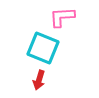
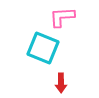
red arrow: moved 22 px right, 3 px down; rotated 18 degrees counterclockwise
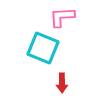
red arrow: moved 1 px right
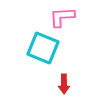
red arrow: moved 2 px right, 1 px down
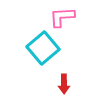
cyan square: rotated 28 degrees clockwise
